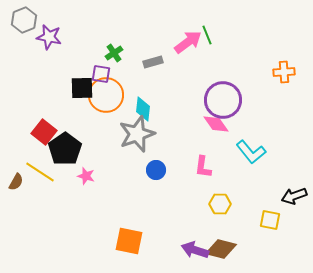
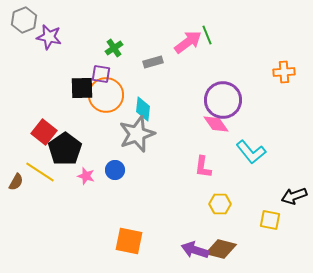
green cross: moved 5 px up
blue circle: moved 41 px left
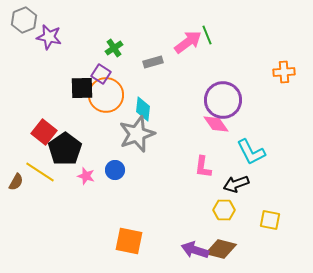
purple square: rotated 24 degrees clockwise
cyan L-shape: rotated 12 degrees clockwise
black arrow: moved 58 px left, 12 px up
yellow hexagon: moved 4 px right, 6 px down
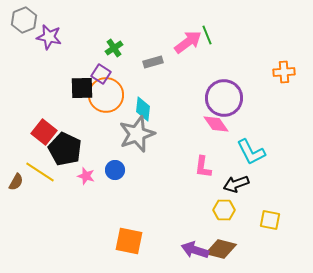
purple circle: moved 1 px right, 2 px up
black pentagon: rotated 12 degrees counterclockwise
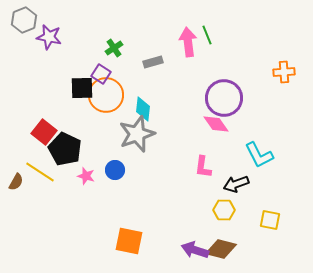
pink arrow: rotated 60 degrees counterclockwise
cyan L-shape: moved 8 px right, 3 px down
